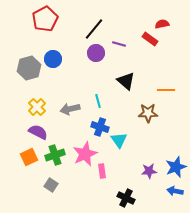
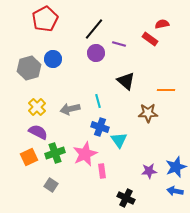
green cross: moved 2 px up
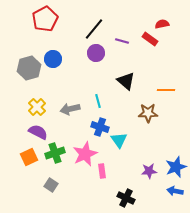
purple line: moved 3 px right, 3 px up
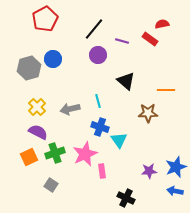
purple circle: moved 2 px right, 2 px down
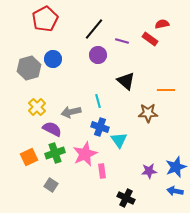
gray arrow: moved 1 px right, 3 px down
purple semicircle: moved 14 px right, 3 px up
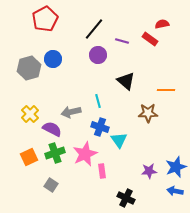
yellow cross: moved 7 px left, 7 px down
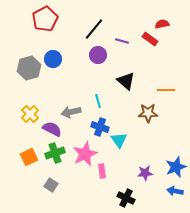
purple star: moved 4 px left, 2 px down
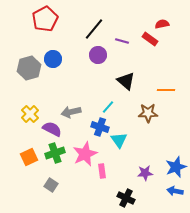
cyan line: moved 10 px right, 6 px down; rotated 56 degrees clockwise
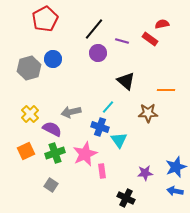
purple circle: moved 2 px up
orange square: moved 3 px left, 6 px up
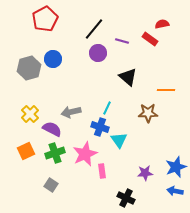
black triangle: moved 2 px right, 4 px up
cyan line: moved 1 px left, 1 px down; rotated 16 degrees counterclockwise
